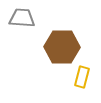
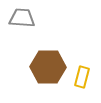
brown hexagon: moved 14 px left, 20 px down
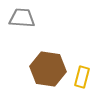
brown hexagon: moved 2 px down; rotated 8 degrees clockwise
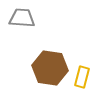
brown hexagon: moved 2 px right, 1 px up
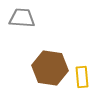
yellow rectangle: rotated 20 degrees counterclockwise
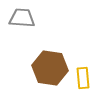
yellow rectangle: moved 1 px right, 1 px down
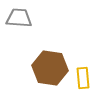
gray trapezoid: moved 3 px left
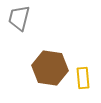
gray trapezoid: rotated 80 degrees counterclockwise
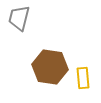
brown hexagon: moved 1 px up
